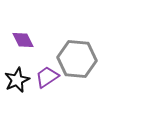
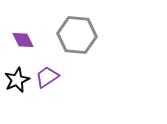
gray hexagon: moved 24 px up
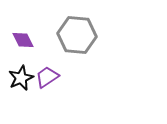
black star: moved 4 px right, 2 px up
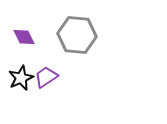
purple diamond: moved 1 px right, 3 px up
purple trapezoid: moved 1 px left
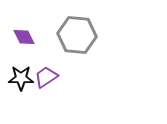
black star: rotated 25 degrees clockwise
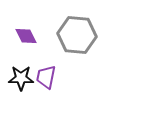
purple diamond: moved 2 px right, 1 px up
purple trapezoid: rotated 45 degrees counterclockwise
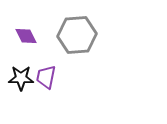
gray hexagon: rotated 9 degrees counterclockwise
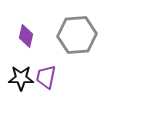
purple diamond: rotated 40 degrees clockwise
